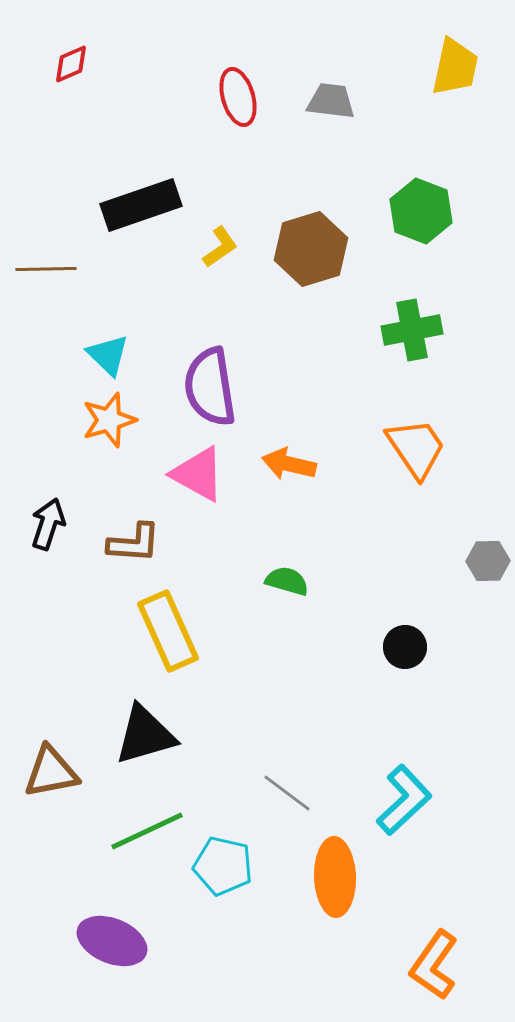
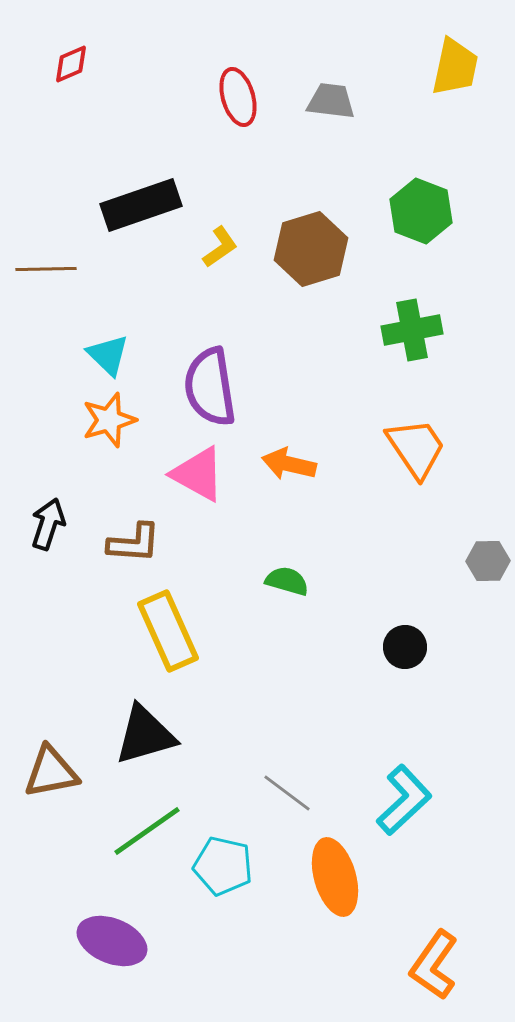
green line: rotated 10 degrees counterclockwise
orange ellipse: rotated 14 degrees counterclockwise
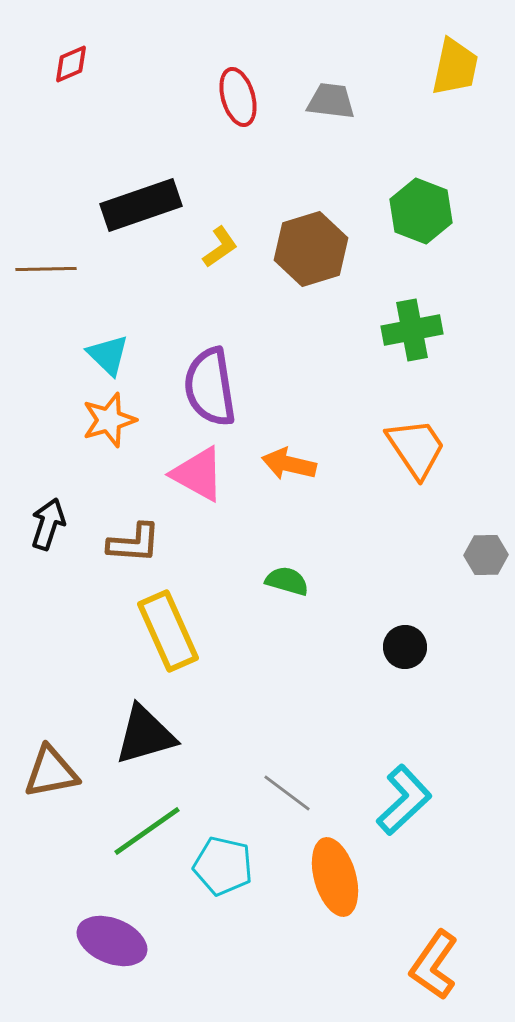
gray hexagon: moved 2 px left, 6 px up
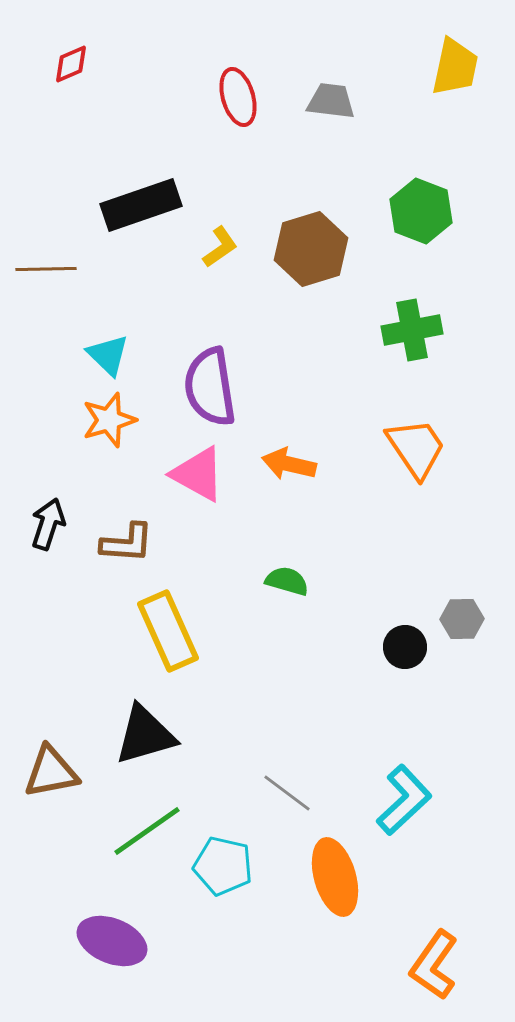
brown L-shape: moved 7 px left
gray hexagon: moved 24 px left, 64 px down
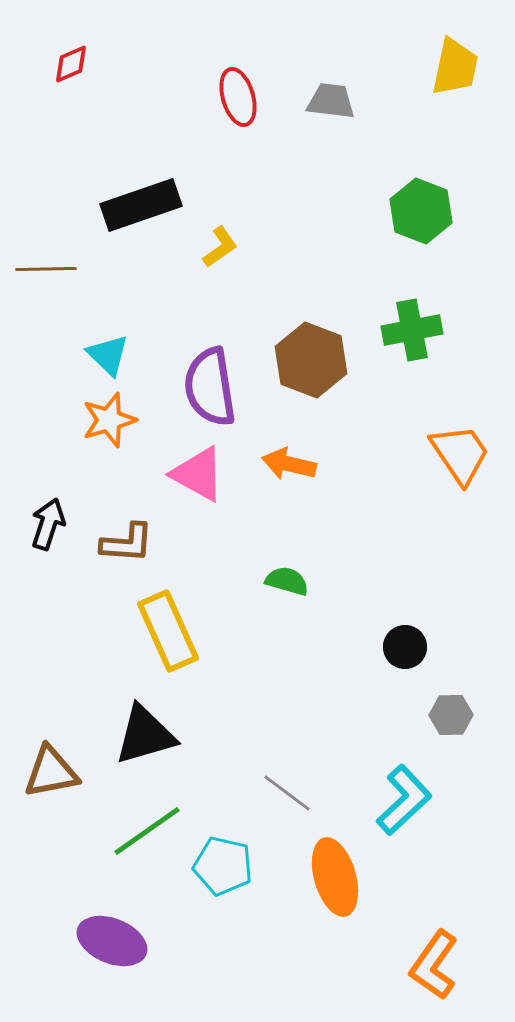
brown hexagon: moved 111 px down; rotated 22 degrees counterclockwise
orange trapezoid: moved 44 px right, 6 px down
gray hexagon: moved 11 px left, 96 px down
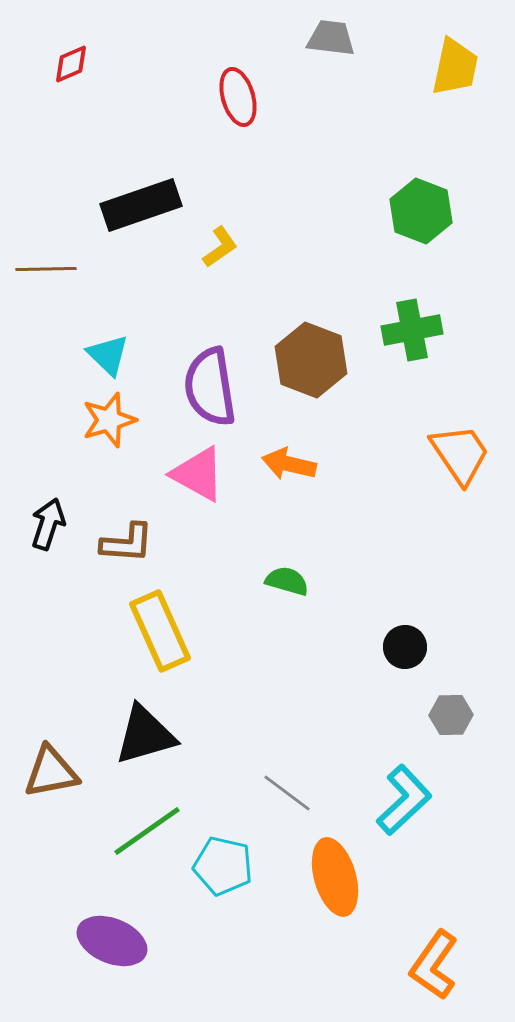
gray trapezoid: moved 63 px up
yellow rectangle: moved 8 px left
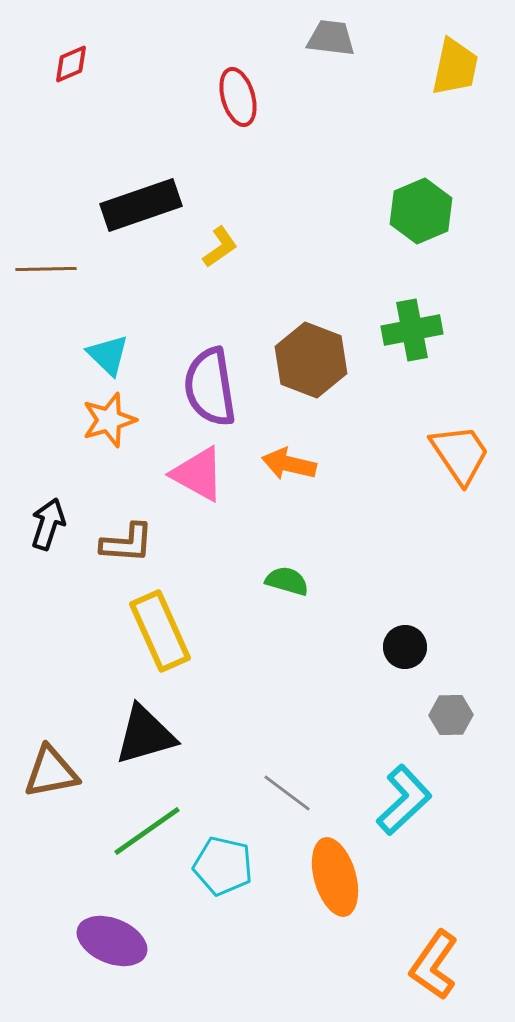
green hexagon: rotated 16 degrees clockwise
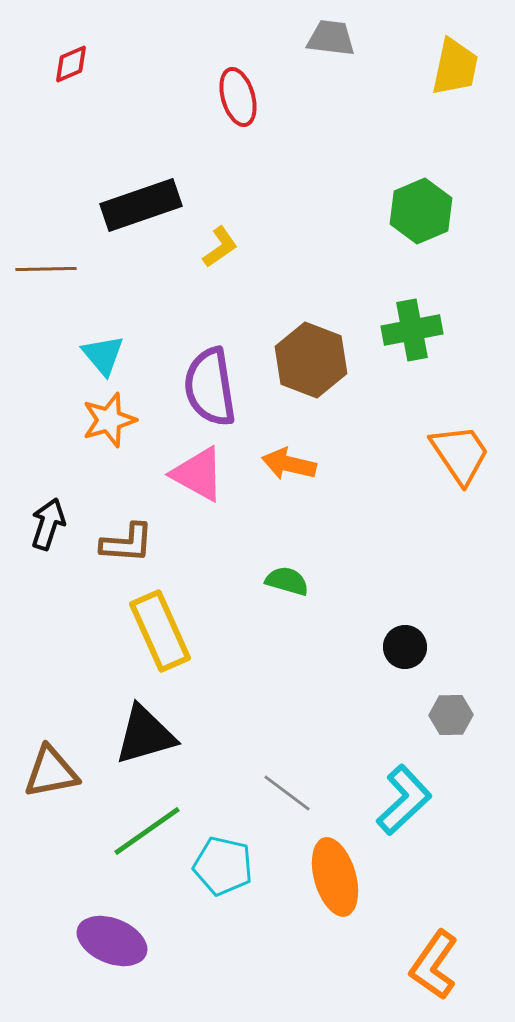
cyan triangle: moved 5 px left; rotated 6 degrees clockwise
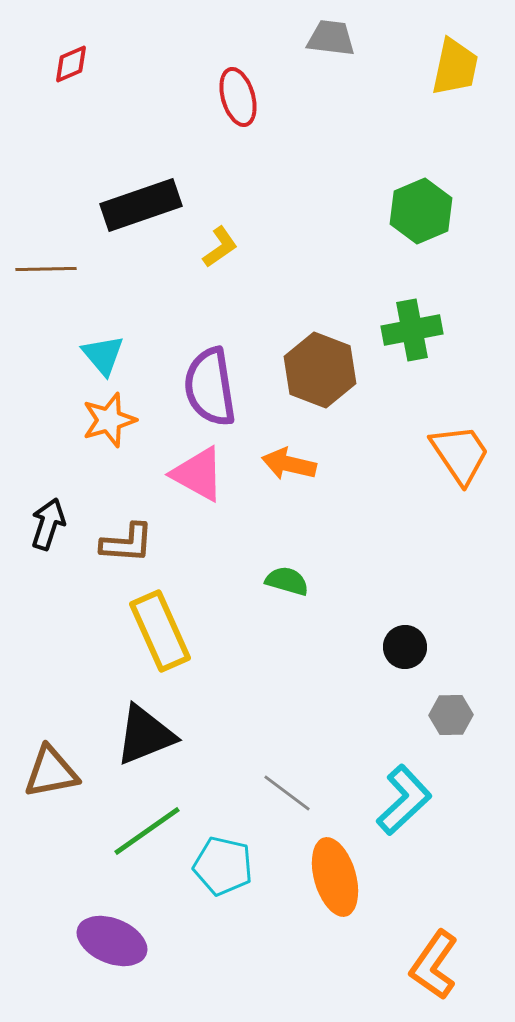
brown hexagon: moved 9 px right, 10 px down
black triangle: rotated 6 degrees counterclockwise
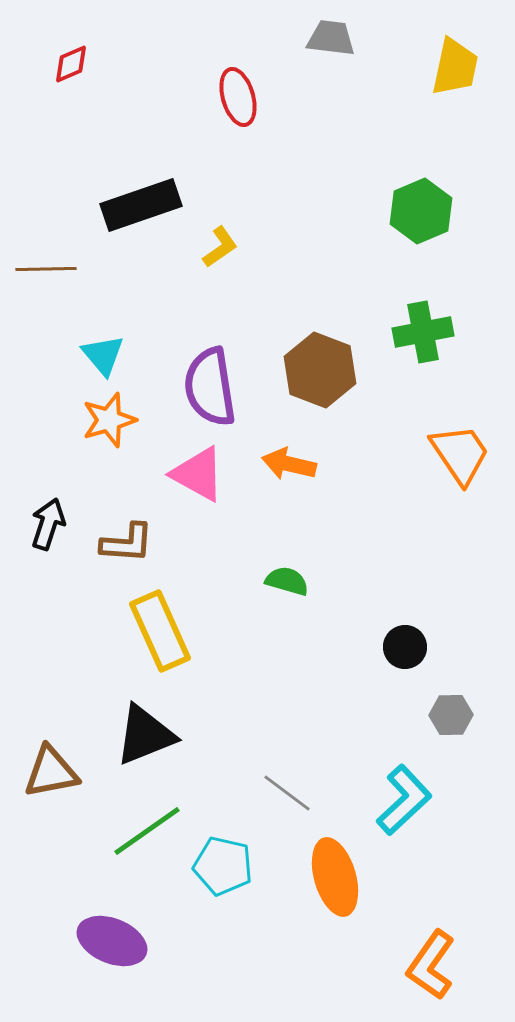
green cross: moved 11 px right, 2 px down
orange L-shape: moved 3 px left
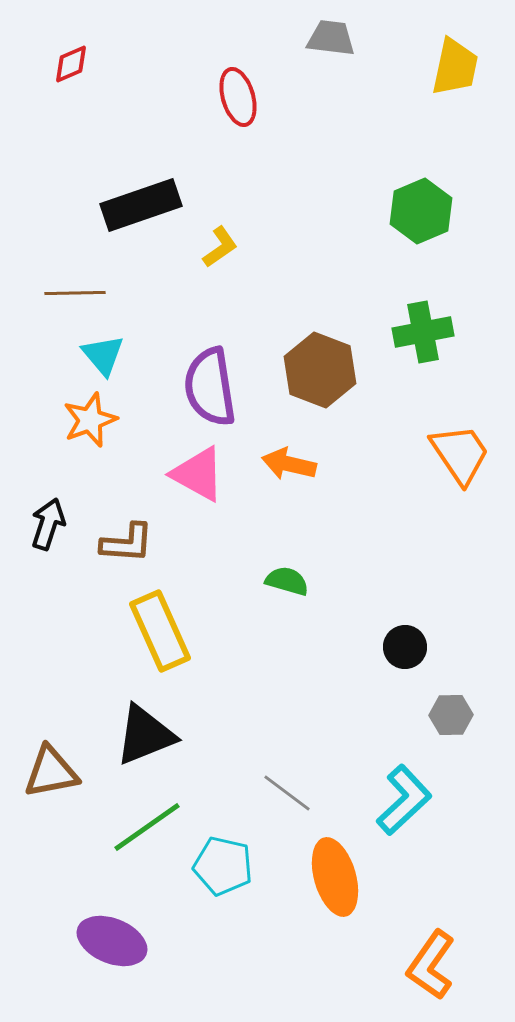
brown line: moved 29 px right, 24 px down
orange star: moved 19 px left; rotated 4 degrees counterclockwise
green line: moved 4 px up
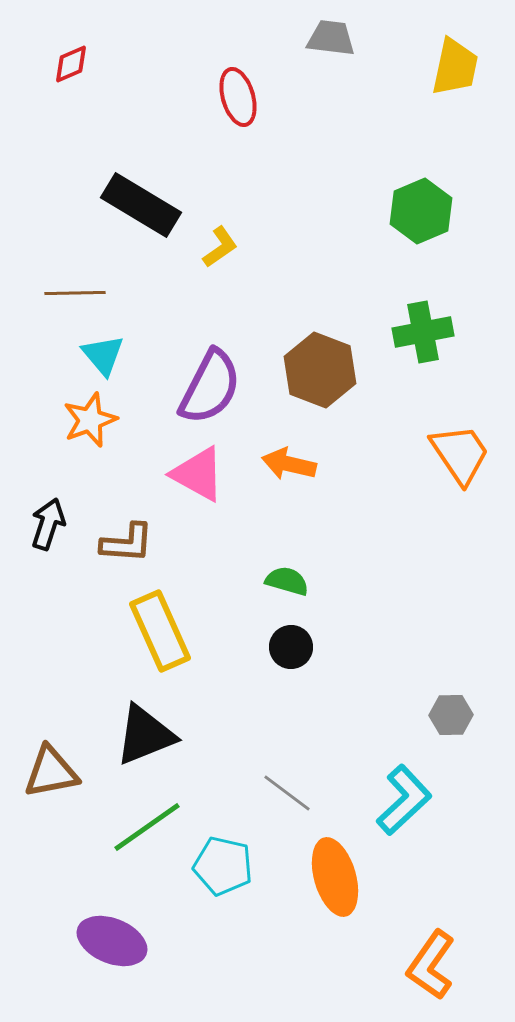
black rectangle: rotated 50 degrees clockwise
purple semicircle: rotated 144 degrees counterclockwise
black circle: moved 114 px left
